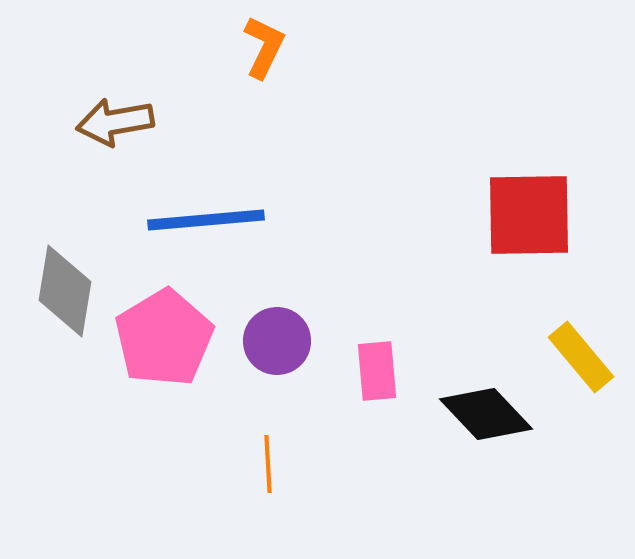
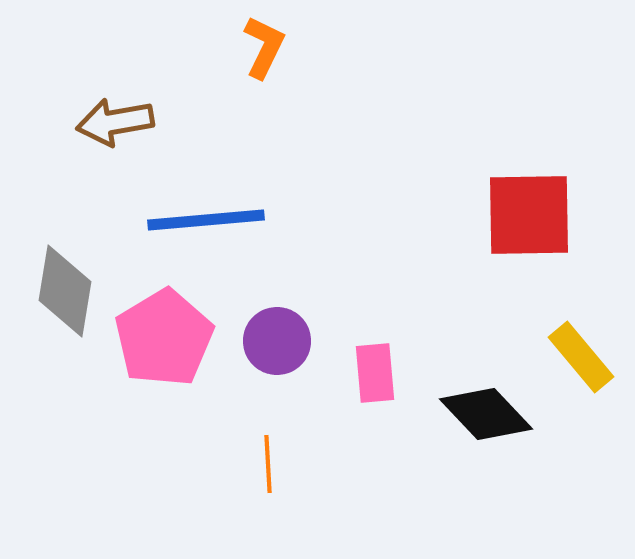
pink rectangle: moved 2 px left, 2 px down
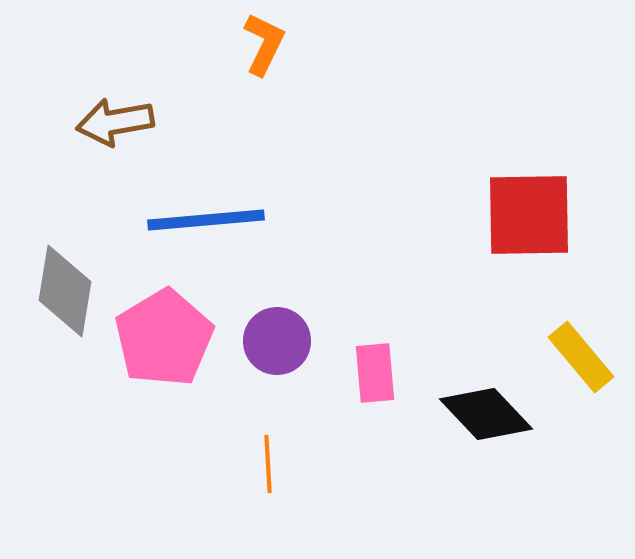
orange L-shape: moved 3 px up
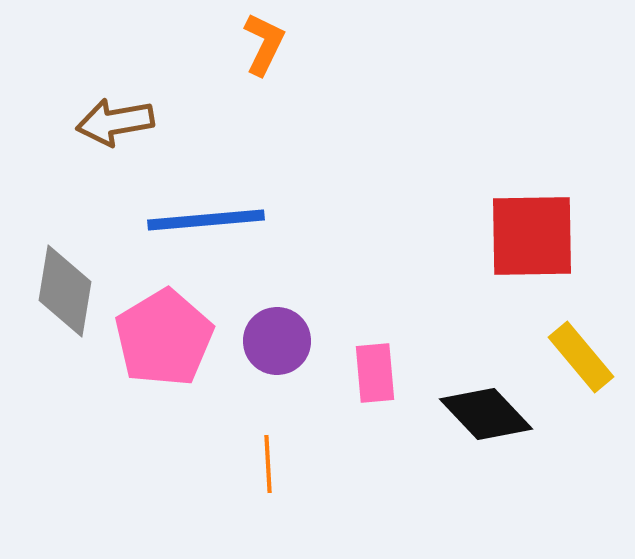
red square: moved 3 px right, 21 px down
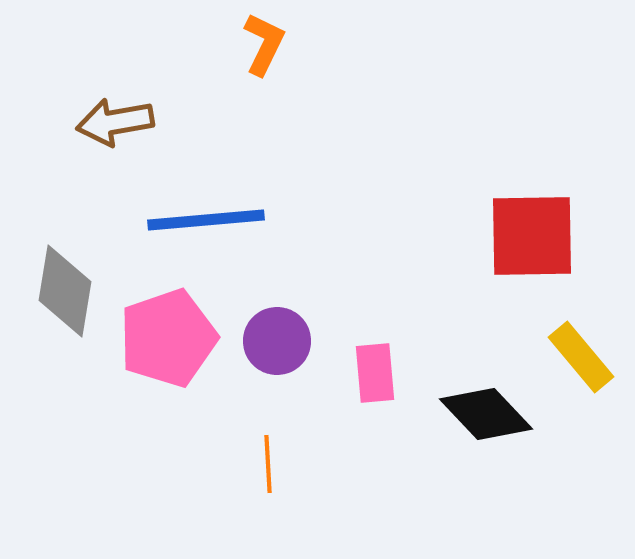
pink pentagon: moved 4 px right; rotated 12 degrees clockwise
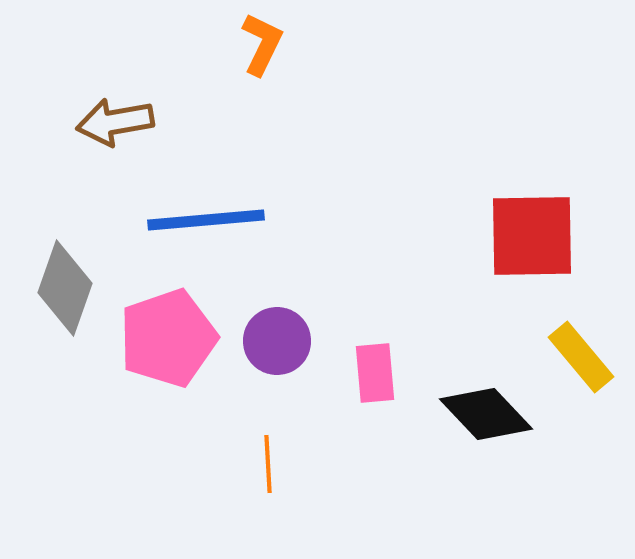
orange L-shape: moved 2 px left
gray diamond: moved 3 px up; rotated 10 degrees clockwise
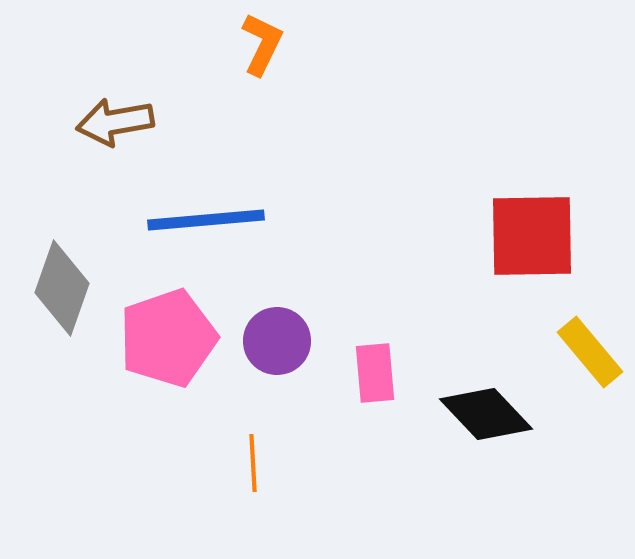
gray diamond: moved 3 px left
yellow rectangle: moved 9 px right, 5 px up
orange line: moved 15 px left, 1 px up
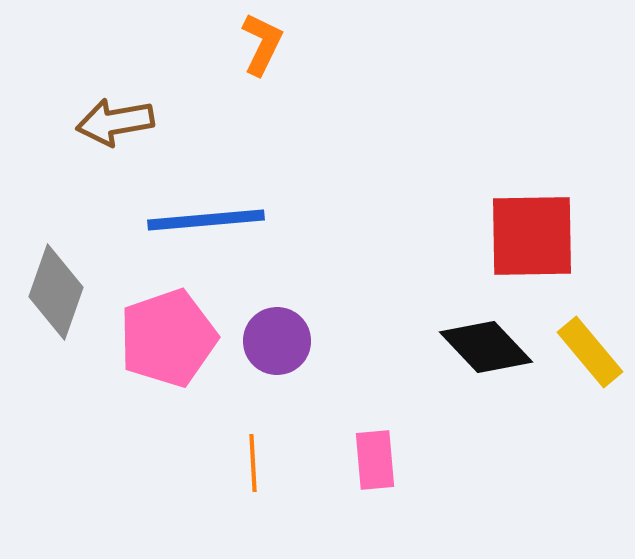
gray diamond: moved 6 px left, 4 px down
pink rectangle: moved 87 px down
black diamond: moved 67 px up
